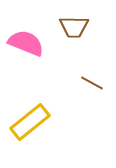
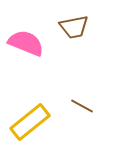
brown trapezoid: rotated 12 degrees counterclockwise
brown line: moved 10 px left, 23 px down
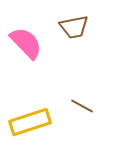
pink semicircle: rotated 24 degrees clockwise
yellow rectangle: rotated 21 degrees clockwise
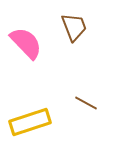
brown trapezoid: rotated 100 degrees counterclockwise
brown line: moved 4 px right, 3 px up
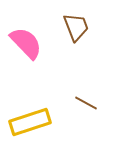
brown trapezoid: moved 2 px right
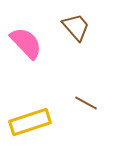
brown trapezoid: rotated 20 degrees counterclockwise
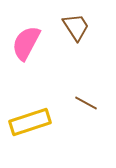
brown trapezoid: rotated 8 degrees clockwise
pink semicircle: rotated 108 degrees counterclockwise
